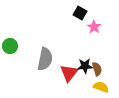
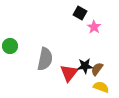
brown semicircle: rotated 128 degrees counterclockwise
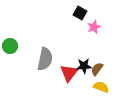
pink star: rotated 16 degrees clockwise
black star: moved 1 px left
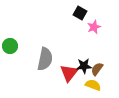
yellow semicircle: moved 8 px left, 2 px up
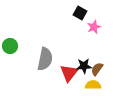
yellow semicircle: rotated 21 degrees counterclockwise
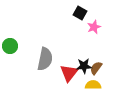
brown semicircle: moved 1 px left, 1 px up
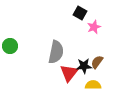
gray semicircle: moved 11 px right, 7 px up
brown semicircle: moved 1 px right, 6 px up
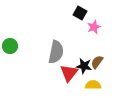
black star: rotated 14 degrees clockwise
